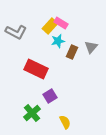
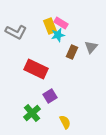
yellow rectangle: rotated 63 degrees counterclockwise
cyan star: moved 6 px up
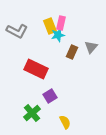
pink rectangle: rotated 72 degrees clockwise
gray L-shape: moved 1 px right, 1 px up
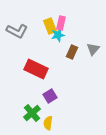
gray triangle: moved 2 px right, 2 px down
yellow semicircle: moved 17 px left, 1 px down; rotated 144 degrees counterclockwise
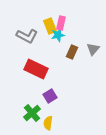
gray L-shape: moved 10 px right, 5 px down
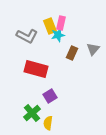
brown rectangle: moved 1 px down
red rectangle: rotated 10 degrees counterclockwise
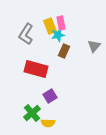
pink rectangle: rotated 24 degrees counterclockwise
gray L-shape: moved 1 px left, 2 px up; rotated 95 degrees clockwise
gray triangle: moved 1 px right, 3 px up
brown rectangle: moved 8 px left, 2 px up
yellow semicircle: rotated 96 degrees counterclockwise
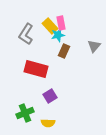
yellow rectangle: rotated 21 degrees counterclockwise
green cross: moved 7 px left; rotated 18 degrees clockwise
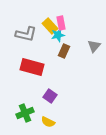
gray L-shape: rotated 110 degrees counterclockwise
red rectangle: moved 4 px left, 2 px up
purple square: rotated 24 degrees counterclockwise
yellow semicircle: moved 1 px up; rotated 24 degrees clockwise
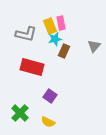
yellow rectangle: rotated 21 degrees clockwise
cyan star: moved 3 px left, 4 px down
green cross: moved 5 px left; rotated 24 degrees counterclockwise
